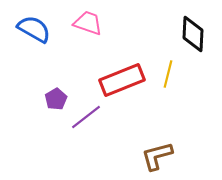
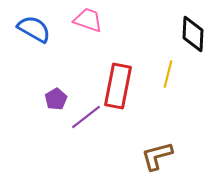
pink trapezoid: moved 3 px up
red rectangle: moved 4 px left, 6 px down; rotated 57 degrees counterclockwise
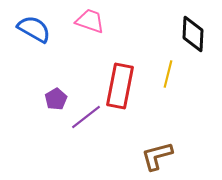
pink trapezoid: moved 2 px right, 1 px down
red rectangle: moved 2 px right
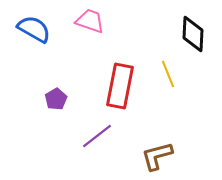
yellow line: rotated 36 degrees counterclockwise
purple line: moved 11 px right, 19 px down
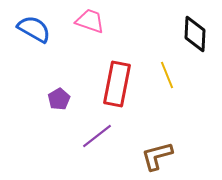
black diamond: moved 2 px right
yellow line: moved 1 px left, 1 px down
red rectangle: moved 3 px left, 2 px up
purple pentagon: moved 3 px right
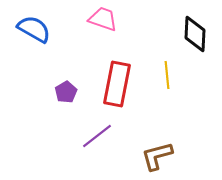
pink trapezoid: moved 13 px right, 2 px up
yellow line: rotated 16 degrees clockwise
purple pentagon: moved 7 px right, 7 px up
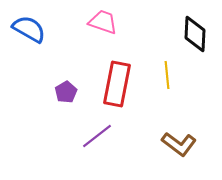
pink trapezoid: moved 3 px down
blue semicircle: moved 5 px left
brown L-shape: moved 22 px right, 12 px up; rotated 128 degrees counterclockwise
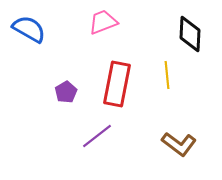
pink trapezoid: rotated 40 degrees counterclockwise
black diamond: moved 5 px left
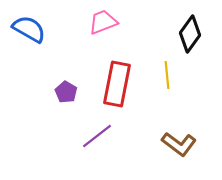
black diamond: rotated 33 degrees clockwise
purple pentagon: rotated 10 degrees counterclockwise
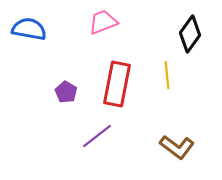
blue semicircle: rotated 20 degrees counterclockwise
brown L-shape: moved 2 px left, 3 px down
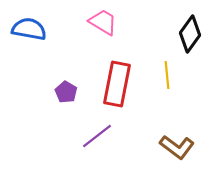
pink trapezoid: rotated 52 degrees clockwise
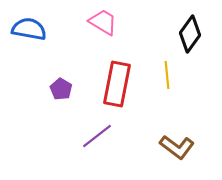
purple pentagon: moved 5 px left, 3 px up
